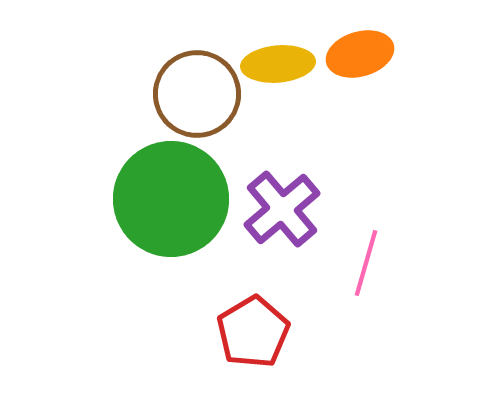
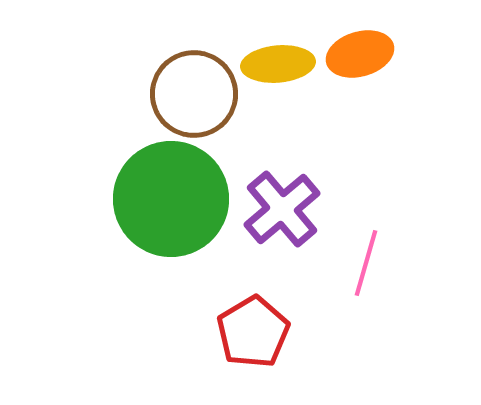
brown circle: moved 3 px left
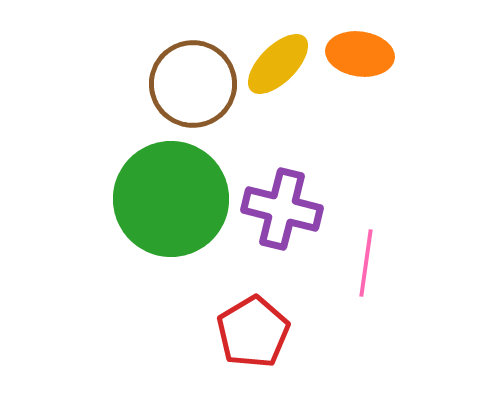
orange ellipse: rotated 24 degrees clockwise
yellow ellipse: rotated 40 degrees counterclockwise
brown circle: moved 1 px left, 10 px up
purple cross: rotated 36 degrees counterclockwise
pink line: rotated 8 degrees counterclockwise
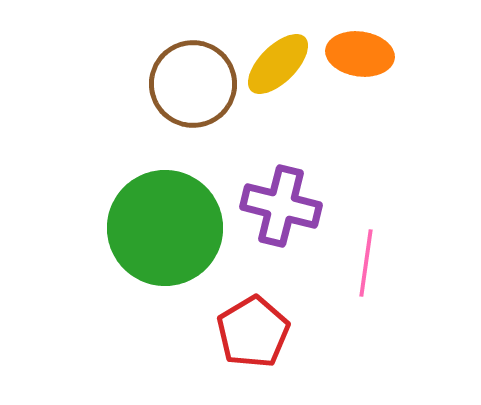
green circle: moved 6 px left, 29 px down
purple cross: moved 1 px left, 3 px up
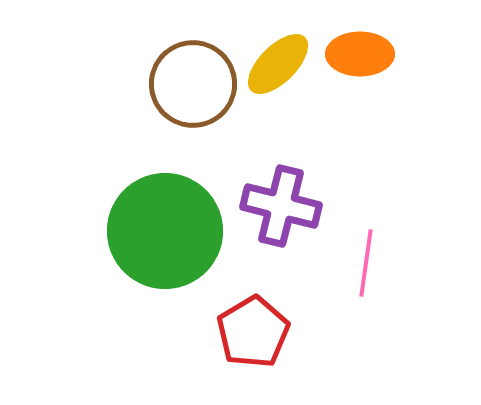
orange ellipse: rotated 8 degrees counterclockwise
green circle: moved 3 px down
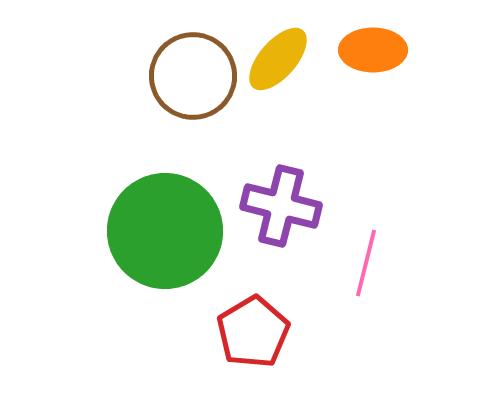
orange ellipse: moved 13 px right, 4 px up
yellow ellipse: moved 5 px up; rotated 4 degrees counterclockwise
brown circle: moved 8 px up
pink line: rotated 6 degrees clockwise
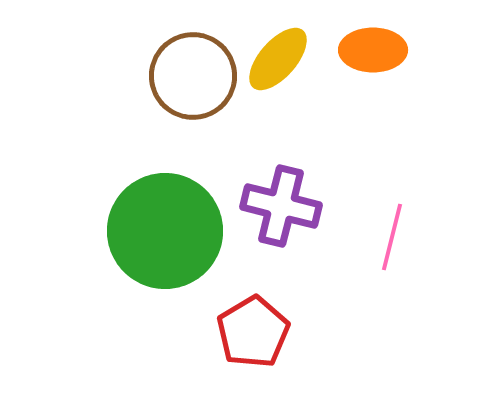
pink line: moved 26 px right, 26 px up
